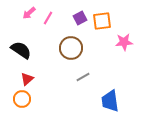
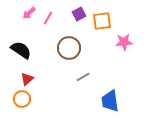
purple square: moved 1 px left, 4 px up
brown circle: moved 2 px left
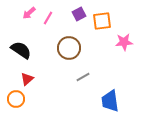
orange circle: moved 6 px left
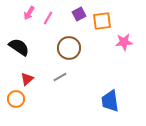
pink arrow: rotated 16 degrees counterclockwise
black semicircle: moved 2 px left, 3 px up
gray line: moved 23 px left
